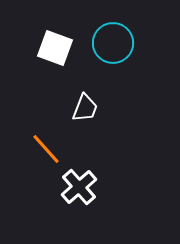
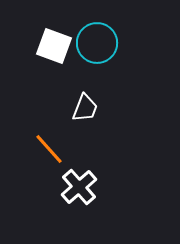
cyan circle: moved 16 px left
white square: moved 1 px left, 2 px up
orange line: moved 3 px right
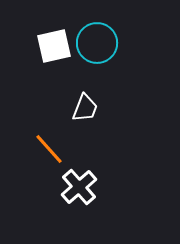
white square: rotated 33 degrees counterclockwise
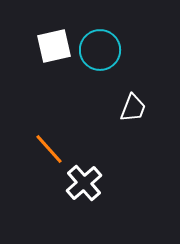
cyan circle: moved 3 px right, 7 px down
white trapezoid: moved 48 px right
white cross: moved 5 px right, 4 px up
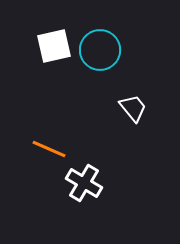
white trapezoid: rotated 60 degrees counterclockwise
orange line: rotated 24 degrees counterclockwise
white cross: rotated 18 degrees counterclockwise
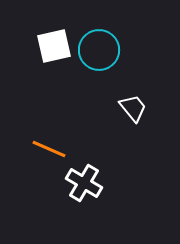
cyan circle: moved 1 px left
